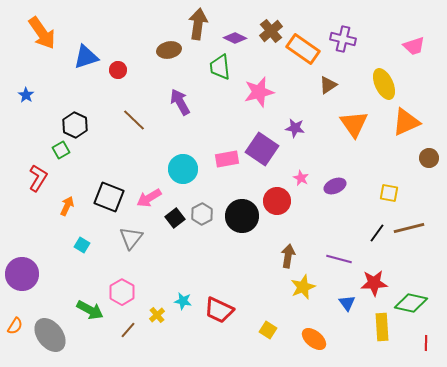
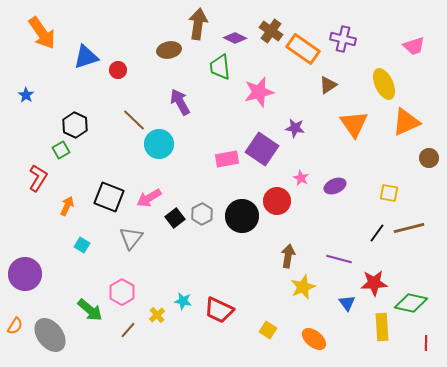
brown cross at (271, 31): rotated 15 degrees counterclockwise
cyan circle at (183, 169): moved 24 px left, 25 px up
purple circle at (22, 274): moved 3 px right
green arrow at (90, 310): rotated 12 degrees clockwise
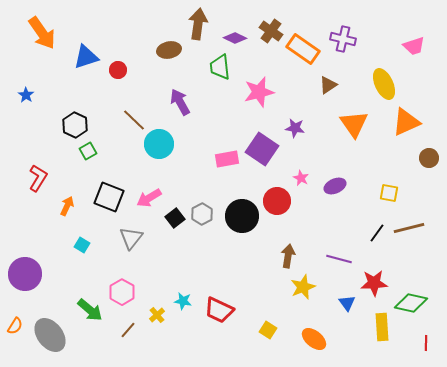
green square at (61, 150): moved 27 px right, 1 px down
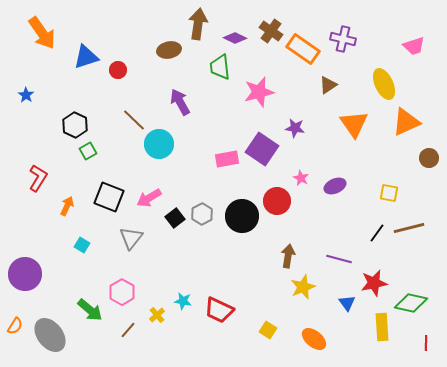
red star at (374, 283): rotated 8 degrees counterclockwise
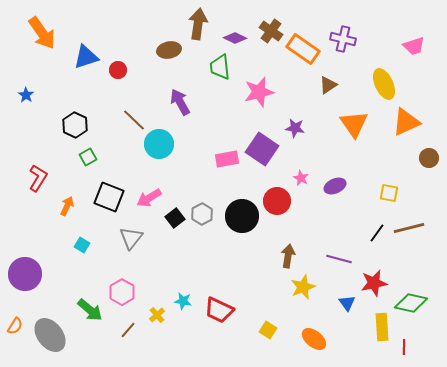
green square at (88, 151): moved 6 px down
red line at (426, 343): moved 22 px left, 4 px down
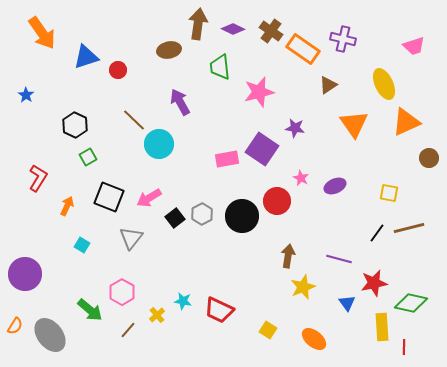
purple diamond at (235, 38): moved 2 px left, 9 px up
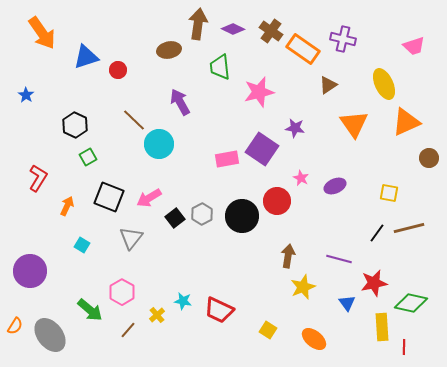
purple circle at (25, 274): moved 5 px right, 3 px up
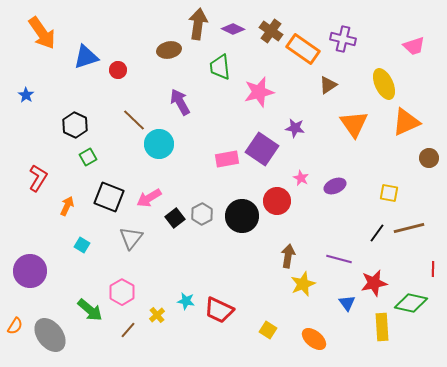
yellow star at (303, 287): moved 3 px up
cyan star at (183, 301): moved 3 px right
red line at (404, 347): moved 29 px right, 78 px up
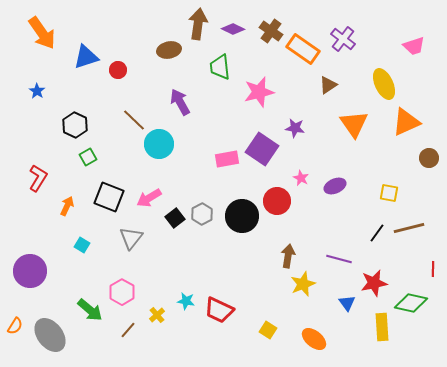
purple cross at (343, 39): rotated 25 degrees clockwise
blue star at (26, 95): moved 11 px right, 4 px up
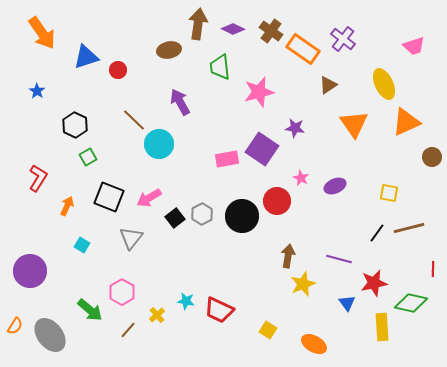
brown circle at (429, 158): moved 3 px right, 1 px up
orange ellipse at (314, 339): moved 5 px down; rotated 10 degrees counterclockwise
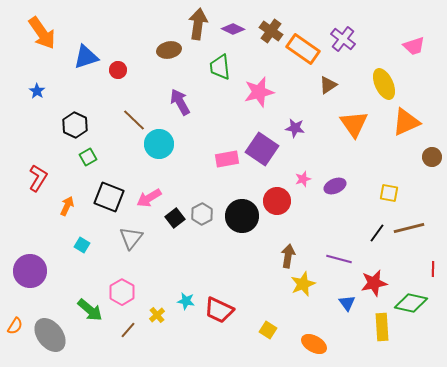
pink star at (301, 178): moved 2 px right, 1 px down; rotated 28 degrees clockwise
